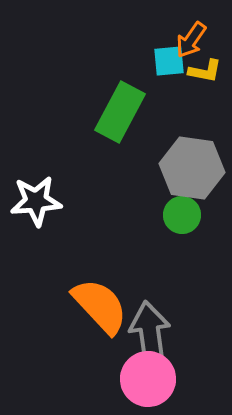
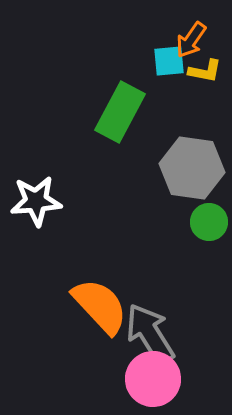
green circle: moved 27 px right, 7 px down
gray arrow: rotated 24 degrees counterclockwise
pink circle: moved 5 px right
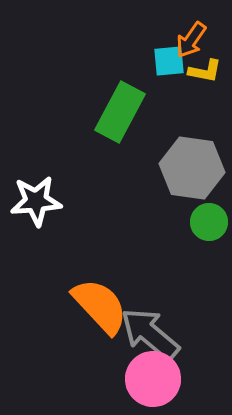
gray arrow: rotated 18 degrees counterclockwise
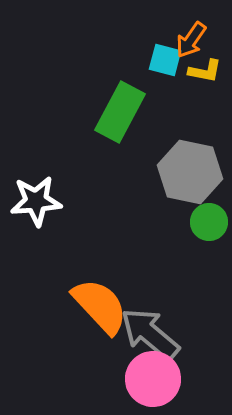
cyan square: moved 4 px left, 1 px up; rotated 20 degrees clockwise
gray hexagon: moved 2 px left, 4 px down; rotated 4 degrees clockwise
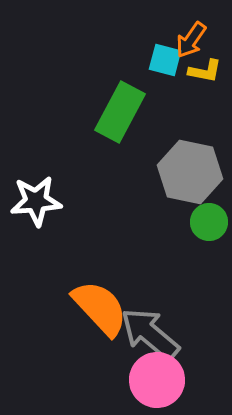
orange semicircle: moved 2 px down
pink circle: moved 4 px right, 1 px down
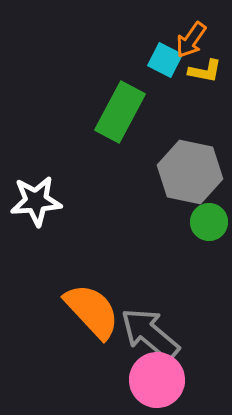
cyan square: rotated 12 degrees clockwise
orange semicircle: moved 8 px left, 3 px down
